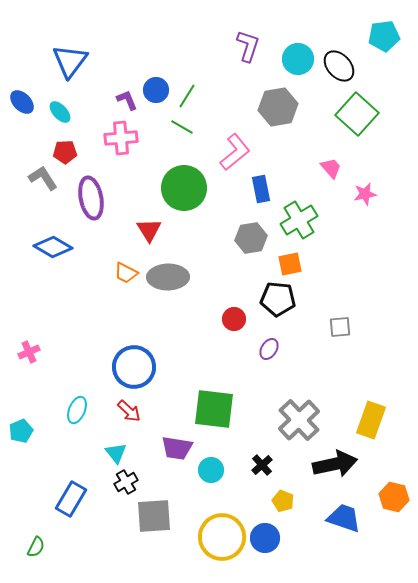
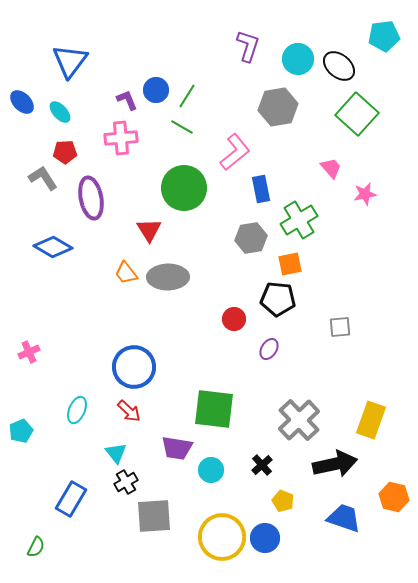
black ellipse at (339, 66): rotated 8 degrees counterclockwise
orange trapezoid at (126, 273): rotated 25 degrees clockwise
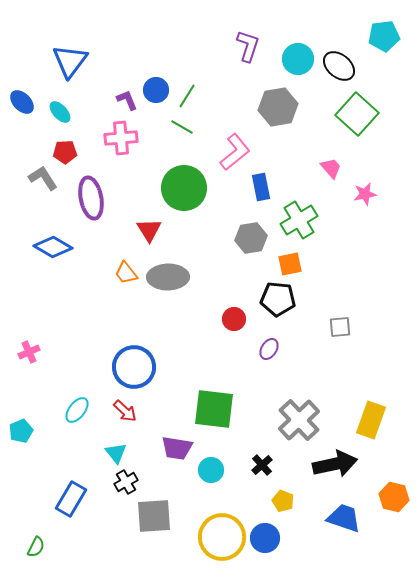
blue rectangle at (261, 189): moved 2 px up
cyan ellipse at (77, 410): rotated 16 degrees clockwise
red arrow at (129, 411): moved 4 px left
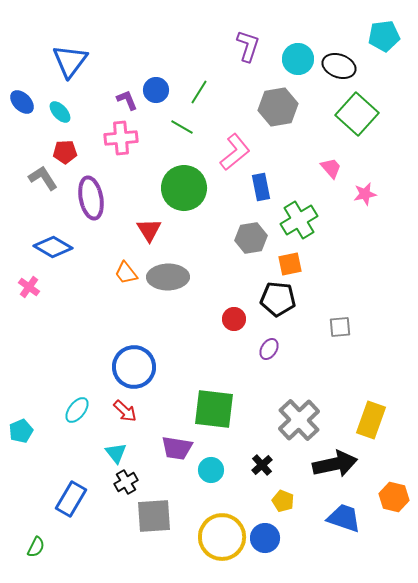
black ellipse at (339, 66): rotated 20 degrees counterclockwise
green line at (187, 96): moved 12 px right, 4 px up
pink cross at (29, 352): moved 65 px up; rotated 30 degrees counterclockwise
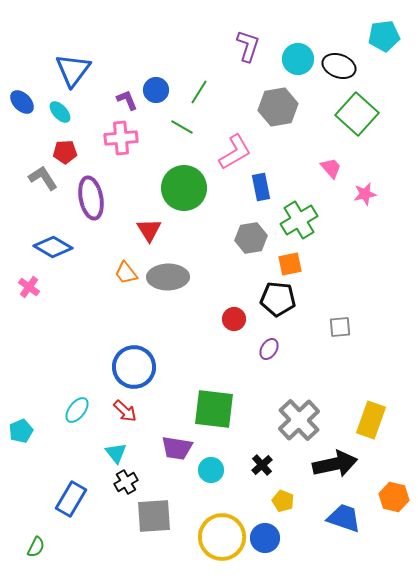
blue triangle at (70, 61): moved 3 px right, 9 px down
pink L-shape at (235, 152): rotated 9 degrees clockwise
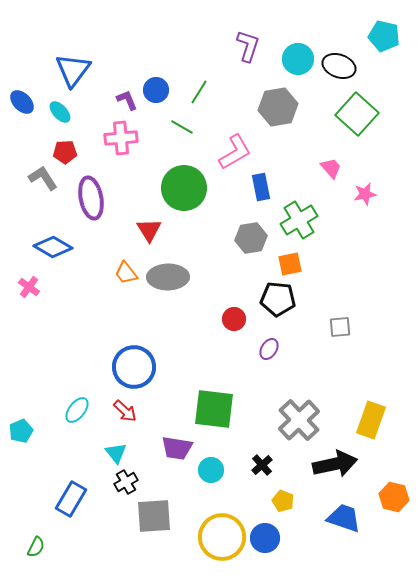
cyan pentagon at (384, 36): rotated 20 degrees clockwise
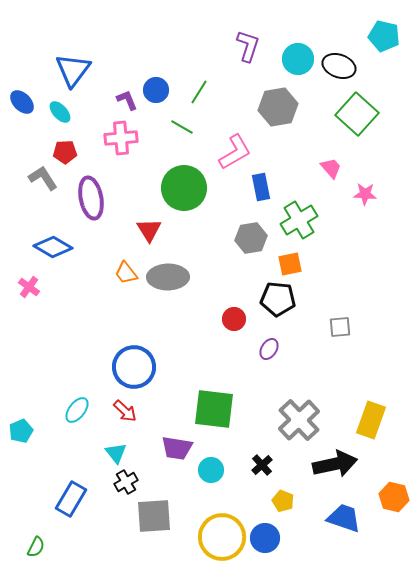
pink star at (365, 194): rotated 15 degrees clockwise
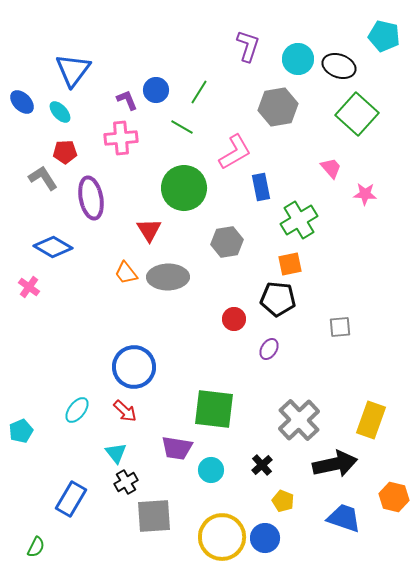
gray hexagon at (251, 238): moved 24 px left, 4 px down
